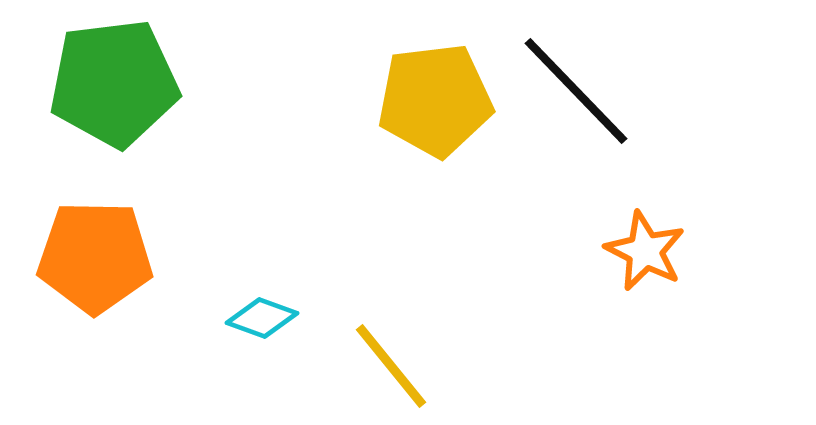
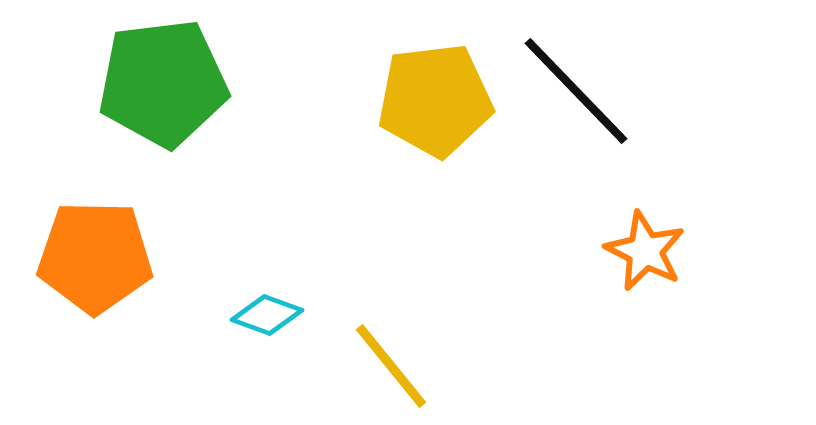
green pentagon: moved 49 px right
cyan diamond: moved 5 px right, 3 px up
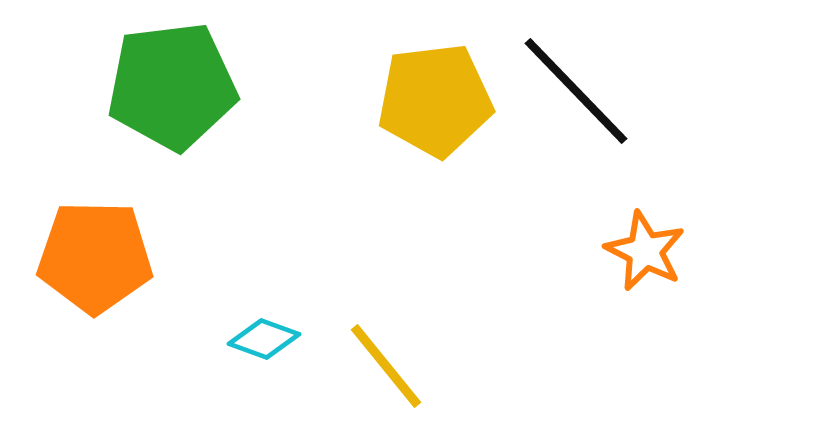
green pentagon: moved 9 px right, 3 px down
cyan diamond: moved 3 px left, 24 px down
yellow line: moved 5 px left
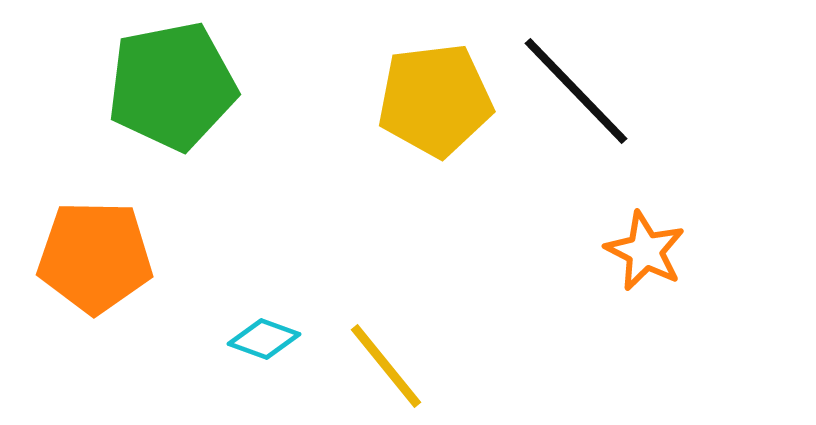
green pentagon: rotated 4 degrees counterclockwise
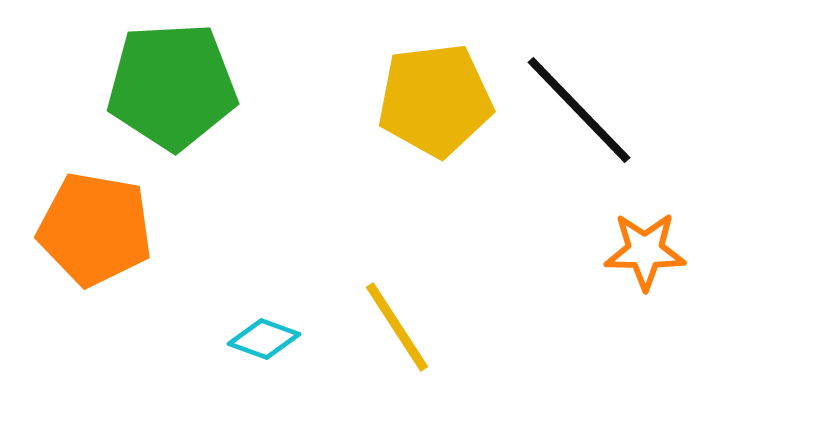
green pentagon: rotated 8 degrees clockwise
black line: moved 3 px right, 19 px down
orange star: rotated 26 degrees counterclockwise
orange pentagon: moved 28 px up; rotated 9 degrees clockwise
yellow line: moved 11 px right, 39 px up; rotated 6 degrees clockwise
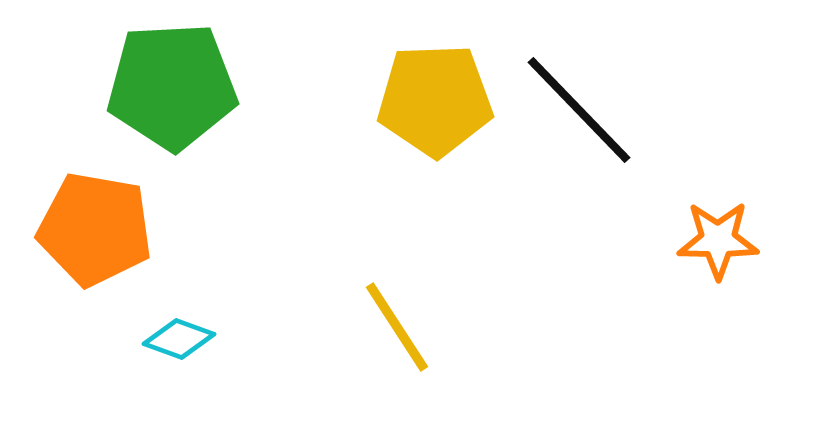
yellow pentagon: rotated 5 degrees clockwise
orange star: moved 73 px right, 11 px up
cyan diamond: moved 85 px left
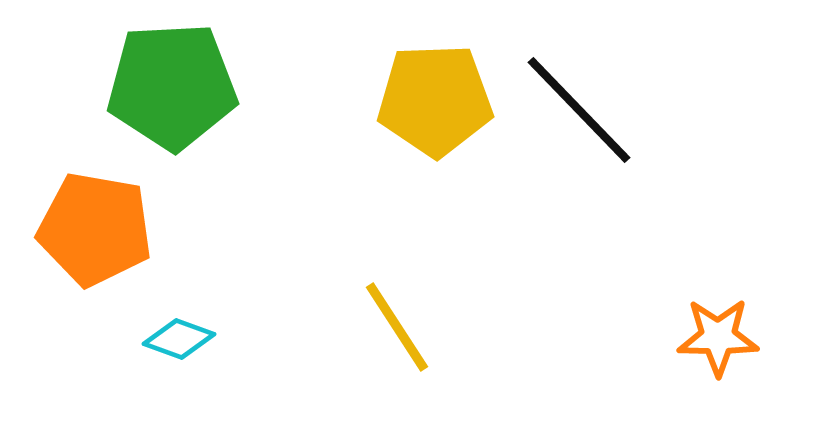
orange star: moved 97 px down
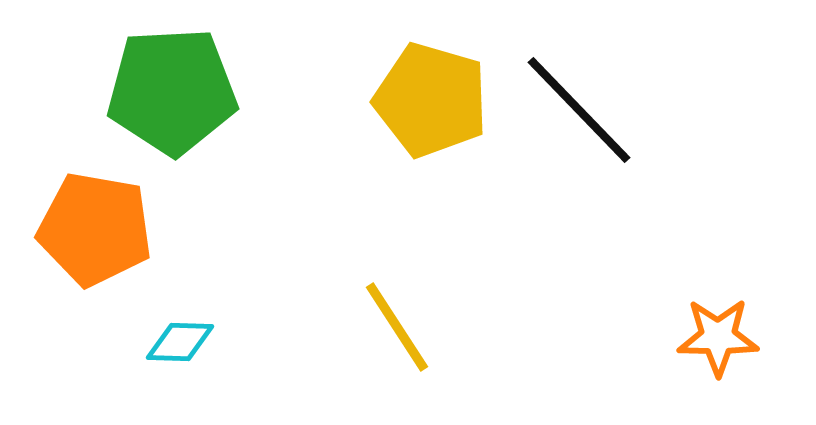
green pentagon: moved 5 px down
yellow pentagon: moved 4 px left; rotated 18 degrees clockwise
cyan diamond: moved 1 px right, 3 px down; rotated 18 degrees counterclockwise
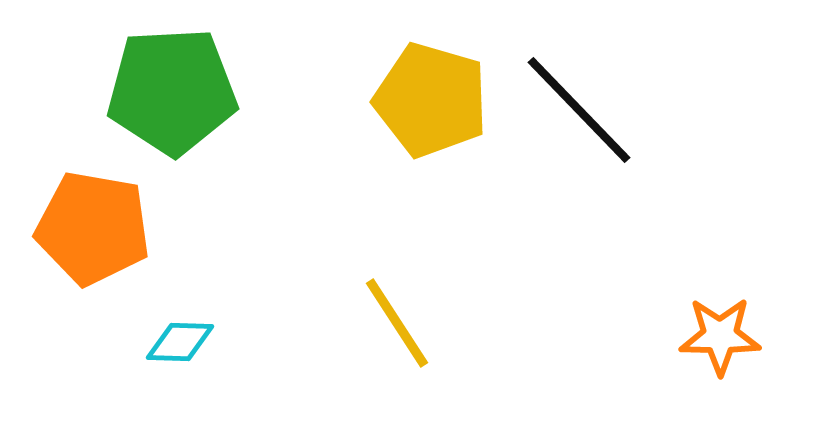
orange pentagon: moved 2 px left, 1 px up
yellow line: moved 4 px up
orange star: moved 2 px right, 1 px up
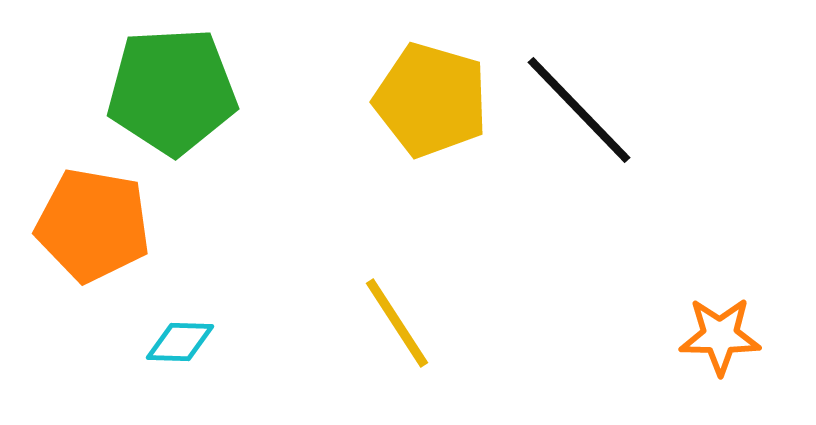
orange pentagon: moved 3 px up
